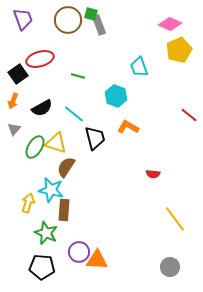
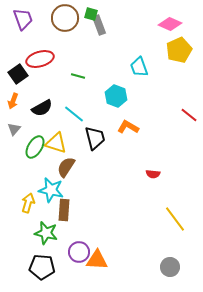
brown circle: moved 3 px left, 2 px up
green star: rotated 10 degrees counterclockwise
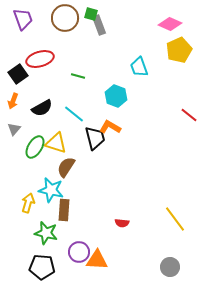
orange L-shape: moved 18 px left
red semicircle: moved 31 px left, 49 px down
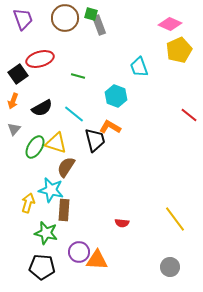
black trapezoid: moved 2 px down
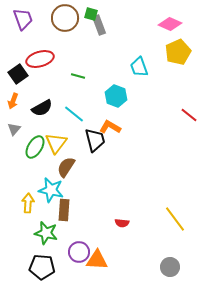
yellow pentagon: moved 1 px left, 2 px down
yellow triangle: rotated 50 degrees clockwise
yellow arrow: rotated 12 degrees counterclockwise
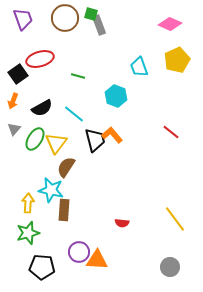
yellow pentagon: moved 1 px left, 8 px down
red line: moved 18 px left, 17 px down
orange L-shape: moved 2 px right, 8 px down; rotated 20 degrees clockwise
green ellipse: moved 8 px up
green star: moved 18 px left; rotated 30 degrees counterclockwise
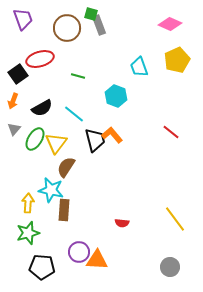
brown circle: moved 2 px right, 10 px down
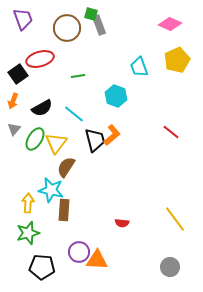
green line: rotated 24 degrees counterclockwise
orange L-shape: rotated 90 degrees clockwise
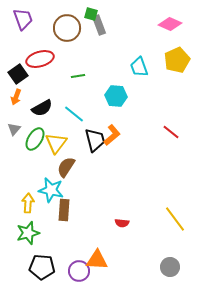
cyan hexagon: rotated 15 degrees counterclockwise
orange arrow: moved 3 px right, 4 px up
purple circle: moved 19 px down
